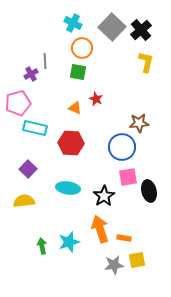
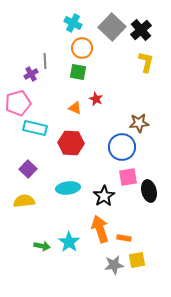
cyan ellipse: rotated 15 degrees counterclockwise
cyan star: rotated 20 degrees counterclockwise
green arrow: rotated 112 degrees clockwise
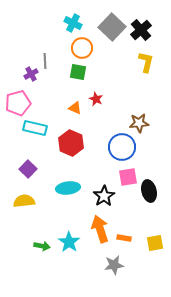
red hexagon: rotated 20 degrees clockwise
yellow square: moved 18 px right, 17 px up
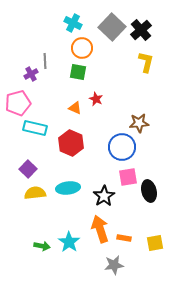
yellow semicircle: moved 11 px right, 8 px up
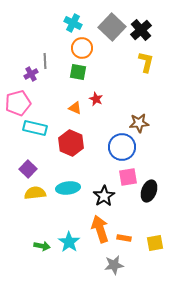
black ellipse: rotated 35 degrees clockwise
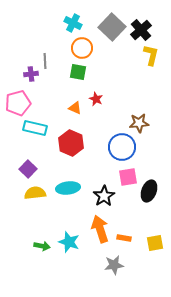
yellow L-shape: moved 5 px right, 7 px up
purple cross: rotated 24 degrees clockwise
cyan star: rotated 15 degrees counterclockwise
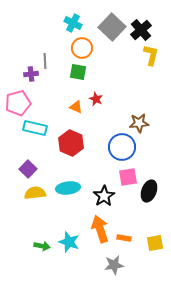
orange triangle: moved 1 px right, 1 px up
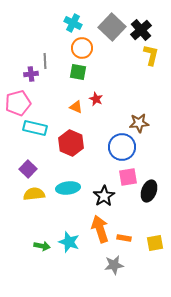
yellow semicircle: moved 1 px left, 1 px down
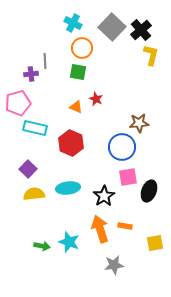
orange rectangle: moved 1 px right, 12 px up
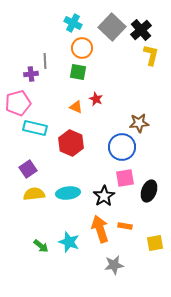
purple square: rotated 12 degrees clockwise
pink square: moved 3 px left, 1 px down
cyan ellipse: moved 5 px down
green arrow: moved 1 px left; rotated 28 degrees clockwise
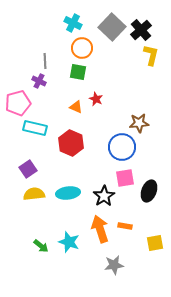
purple cross: moved 8 px right, 7 px down; rotated 32 degrees clockwise
